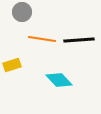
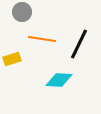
black line: moved 4 px down; rotated 60 degrees counterclockwise
yellow rectangle: moved 6 px up
cyan diamond: rotated 44 degrees counterclockwise
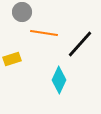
orange line: moved 2 px right, 6 px up
black line: moved 1 px right; rotated 16 degrees clockwise
cyan diamond: rotated 68 degrees counterclockwise
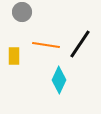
orange line: moved 2 px right, 12 px down
black line: rotated 8 degrees counterclockwise
yellow rectangle: moved 2 px right, 3 px up; rotated 72 degrees counterclockwise
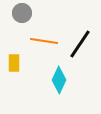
gray circle: moved 1 px down
orange line: moved 2 px left, 4 px up
yellow rectangle: moved 7 px down
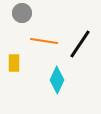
cyan diamond: moved 2 px left
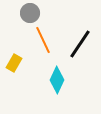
gray circle: moved 8 px right
orange line: moved 1 px left, 1 px up; rotated 56 degrees clockwise
yellow rectangle: rotated 30 degrees clockwise
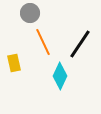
orange line: moved 2 px down
yellow rectangle: rotated 42 degrees counterclockwise
cyan diamond: moved 3 px right, 4 px up
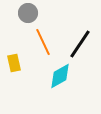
gray circle: moved 2 px left
cyan diamond: rotated 36 degrees clockwise
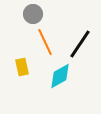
gray circle: moved 5 px right, 1 px down
orange line: moved 2 px right
yellow rectangle: moved 8 px right, 4 px down
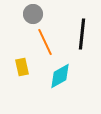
black line: moved 2 px right, 10 px up; rotated 28 degrees counterclockwise
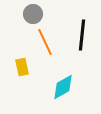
black line: moved 1 px down
cyan diamond: moved 3 px right, 11 px down
